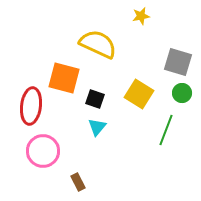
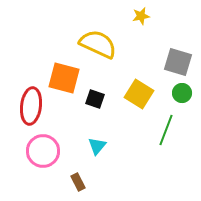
cyan triangle: moved 19 px down
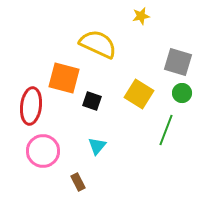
black square: moved 3 px left, 2 px down
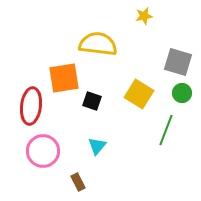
yellow star: moved 3 px right
yellow semicircle: rotated 18 degrees counterclockwise
orange square: rotated 24 degrees counterclockwise
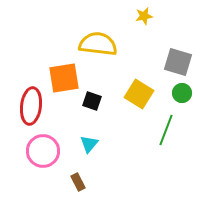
cyan triangle: moved 8 px left, 2 px up
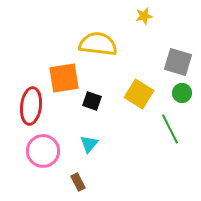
green line: moved 4 px right, 1 px up; rotated 48 degrees counterclockwise
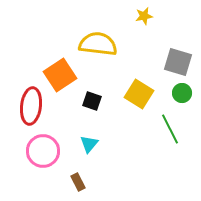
orange square: moved 4 px left, 3 px up; rotated 24 degrees counterclockwise
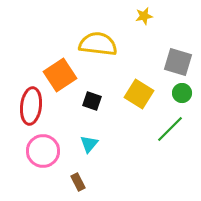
green line: rotated 72 degrees clockwise
